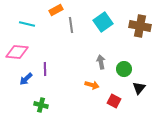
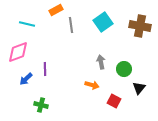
pink diamond: moved 1 px right; rotated 25 degrees counterclockwise
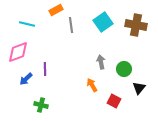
brown cross: moved 4 px left, 1 px up
orange arrow: rotated 136 degrees counterclockwise
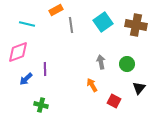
green circle: moved 3 px right, 5 px up
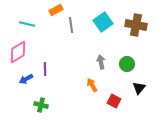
pink diamond: rotated 10 degrees counterclockwise
blue arrow: rotated 16 degrees clockwise
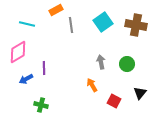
purple line: moved 1 px left, 1 px up
black triangle: moved 1 px right, 5 px down
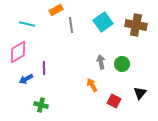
green circle: moved 5 px left
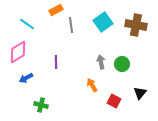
cyan line: rotated 21 degrees clockwise
purple line: moved 12 px right, 6 px up
blue arrow: moved 1 px up
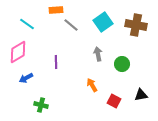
orange rectangle: rotated 24 degrees clockwise
gray line: rotated 42 degrees counterclockwise
gray arrow: moved 3 px left, 8 px up
black triangle: moved 1 px right, 2 px down; rotated 40 degrees clockwise
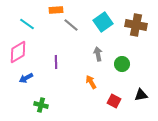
orange arrow: moved 1 px left, 3 px up
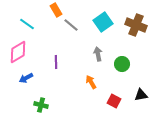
orange rectangle: rotated 64 degrees clockwise
brown cross: rotated 10 degrees clockwise
